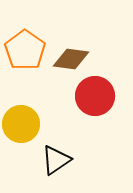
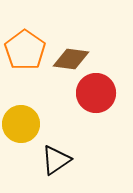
red circle: moved 1 px right, 3 px up
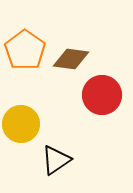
red circle: moved 6 px right, 2 px down
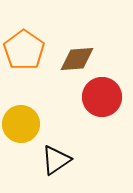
orange pentagon: moved 1 px left
brown diamond: moved 6 px right; rotated 12 degrees counterclockwise
red circle: moved 2 px down
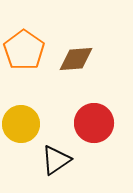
brown diamond: moved 1 px left
red circle: moved 8 px left, 26 px down
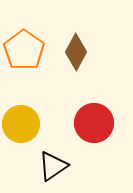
brown diamond: moved 7 px up; rotated 57 degrees counterclockwise
black triangle: moved 3 px left, 6 px down
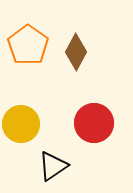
orange pentagon: moved 4 px right, 5 px up
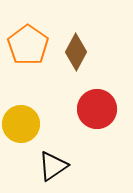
red circle: moved 3 px right, 14 px up
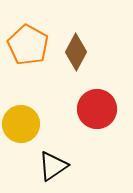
orange pentagon: rotated 6 degrees counterclockwise
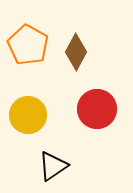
yellow circle: moved 7 px right, 9 px up
